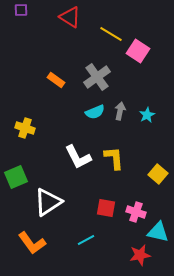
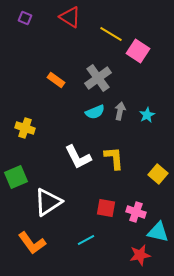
purple square: moved 4 px right, 8 px down; rotated 24 degrees clockwise
gray cross: moved 1 px right, 1 px down
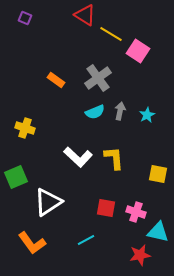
red triangle: moved 15 px right, 2 px up
white L-shape: rotated 20 degrees counterclockwise
yellow square: rotated 30 degrees counterclockwise
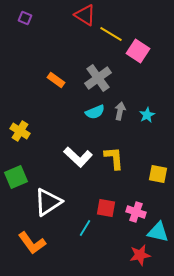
yellow cross: moved 5 px left, 3 px down; rotated 12 degrees clockwise
cyan line: moved 1 px left, 12 px up; rotated 30 degrees counterclockwise
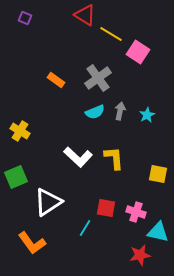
pink square: moved 1 px down
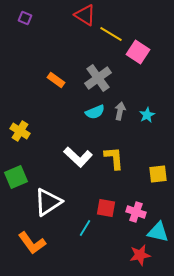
yellow square: rotated 18 degrees counterclockwise
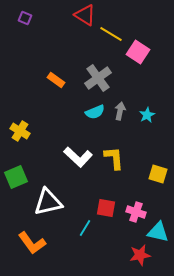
yellow square: rotated 24 degrees clockwise
white triangle: rotated 20 degrees clockwise
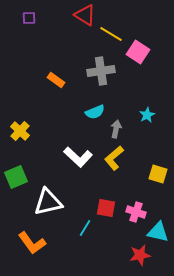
purple square: moved 4 px right; rotated 24 degrees counterclockwise
gray cross: moved 3 px right, 7 px up; rotated 28 degrees clockwise
gray arrow: moved 4 px left, 18 px down
yellow cross: rotated 12 degrees clockwise
yellow L-shape: rotated 125 degrees counterclockwise
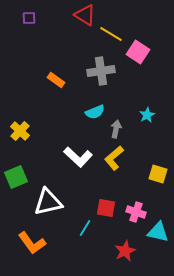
red star: moved 15 px left, 4 px up; rotated 15 degrees counterclockwise
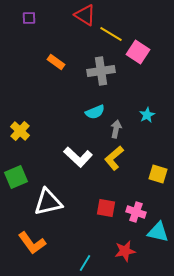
orange rectangle: moved 18 px up
cyan line: moved 35 px down
red star: rotated 15 degrees clockwise
